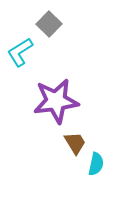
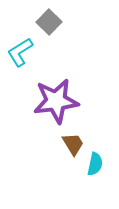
gray square: moved 2 px up
brown trapezoid: moved 2 px left, 1 px down
cyan semicircle: moved 1 px left
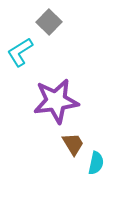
cyan semicircle: moved 1 px right, 1 px up
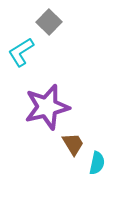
cyan L-shape: moved 1 px right
purple star: moved 9 px left, 6 px down; rotated 6 degrees counterclockwise
cyan semicircle: moved 1 px right
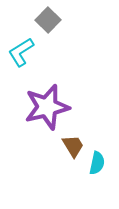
gray square: moved 1 px left, 2 px up
brown trapezoid: moved 2 px down
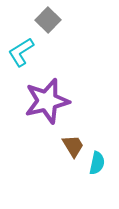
purple star: moved 6 px up
